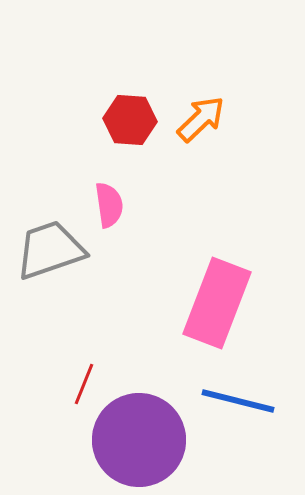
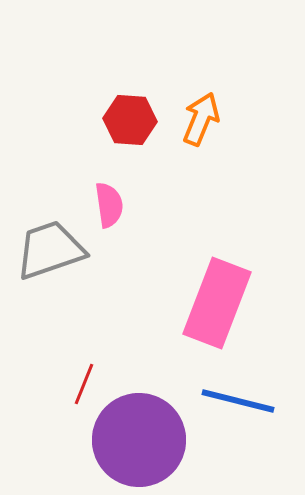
orange arrow: rotated 24 degrees counterclockwise
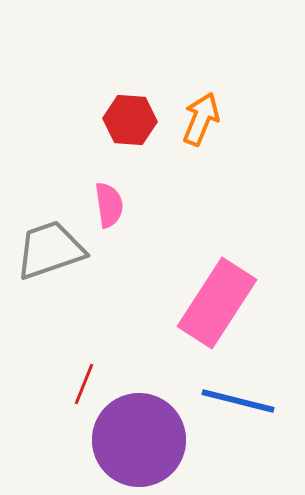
pink rectangle: rotated 12 degrees clockwise
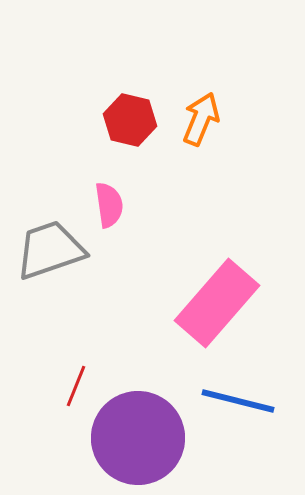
red hexagon: rotated 9 degrees clockwise
pink rectangle: rotated 8 degrees clockwise
red line: moved 8 px left, 2 px down
purple circle: moved 1 px left, 2 px up
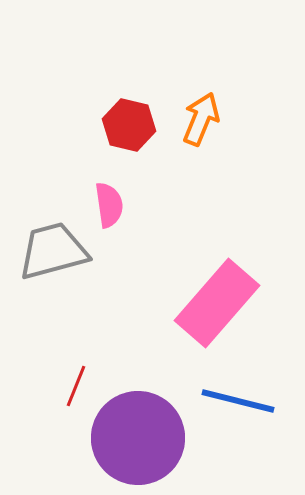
red hexagon: moved 1 px left, 5 px down
gray trapezoid: moved 3 px right, 1 px down; rotated 4 degrees clockwise
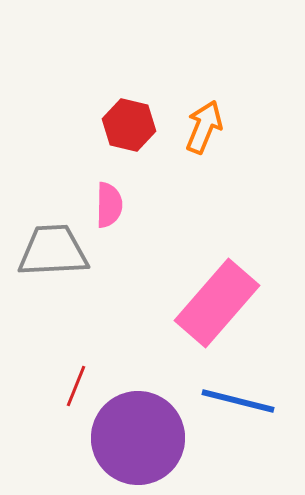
orange arrow: moved 3 px right, 8 px down
pink semicircle: rotated 9 degrees clockwise
gray trapezoid: rotated 12 degrees clockwise
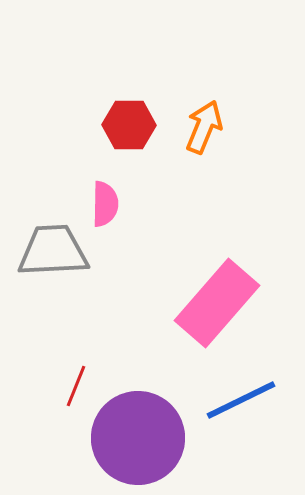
red hexagon: rotated 12 degrees counterclockwise
pink semicircle: moved 4 px left, 1 px up
blue line: moved 3 px right, 1 px up; rotated 40 degrees counterclockwise
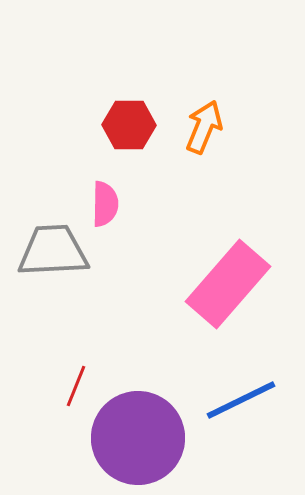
pink rectangle: moved 11 px right, 19 px up
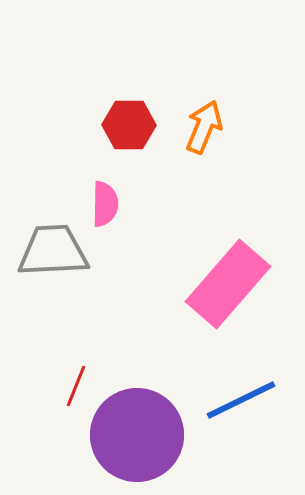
purple circle: moved 1 px left, 3 px up
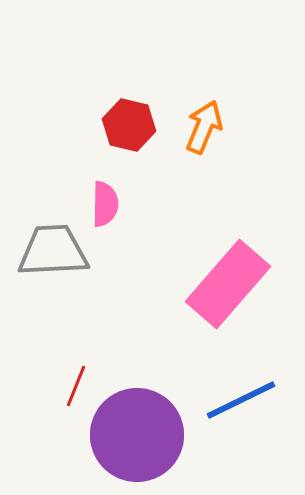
red hexagon: rotated 12 degrees clockwise
